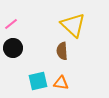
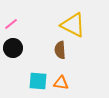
yellow triangle: rotated 16 degrees counterclockwise
brown semicircle: moved 2 px left, 1 px up
cyan square: rotated 18 degrees clockwise
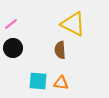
yellow triangle: moved 1 px up
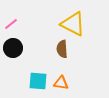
brown semicircle: moved 2 px right, 1 px up
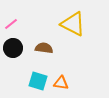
brown semicircle: moved 18 px left, 1 px up; rotated 102 degrees clockwise
cyan square: rotated 12 degrees clockwise
